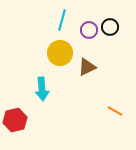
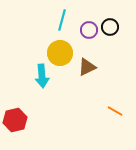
cyan arrow: moved 13 px up
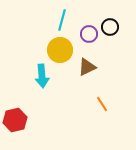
purple circle: moved 4 px down
yellow circle: moved 3 px up
orange line: moved 13 px left, 7 px up; rotated 28 degrees clockwise
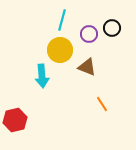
black circle: moved 2 px right, 1 px down
brown triangle: rotated 48 degrees clockwise
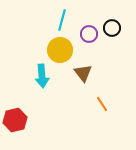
brown triangle: moved 4 px left, 6 px down; rotated 30 degrees clockwise
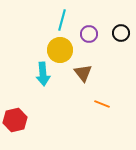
black circle: moved 9 px right, 5 px down
cyan arrow: moved 1 px right, 2 px up
orange line: rotated 35 degrees counterclockwise
